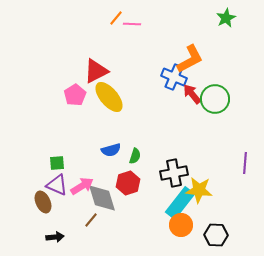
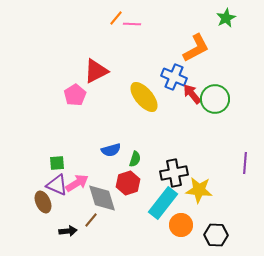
orange L-shape: moved 6 px right, 11 px up
yellow ellipse: moved 35 px right
green semicircle: moved 3 px down
pink arrow: moved 5 px left, 3 px up
cyan rectangle: moved 17 px left
black arrow: moved 13 px right, 6 px up
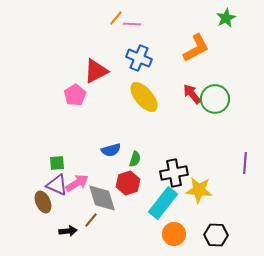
blue cross: moved 35 px left, 19 px up
orange circle: moved 7 px left, 9 px down
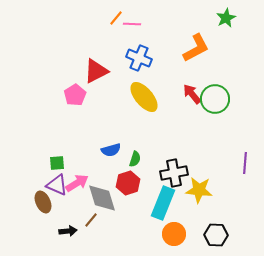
cyan rectangle: rotated 16 degrees counterclockwise
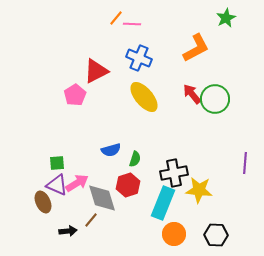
red hexagon: moved 2 px down
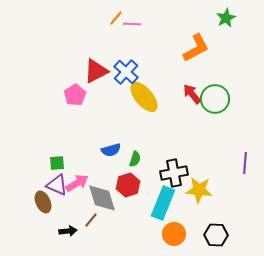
blue cross: moved 13 px left, 14 px down; rotated 20 degrees clockwise
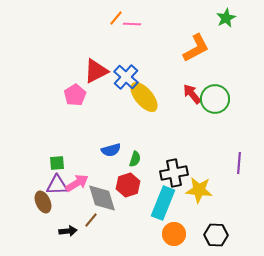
blue cross: moved 5 px down
purple line: moved 6 px left
purple triangle: rotated 25 degrees counterclockwise
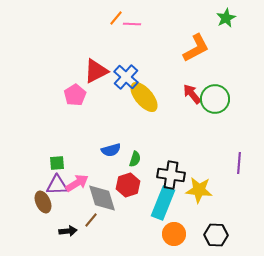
black cross: moved 3 px left, 2 px down; rotated 20 degrees clockwise
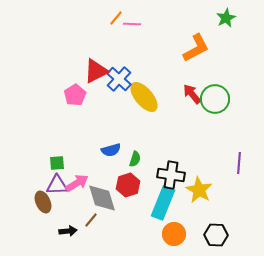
blue cross: moved 7 px left, 2 px down
yellow star: rotated 24 degrees clockwise
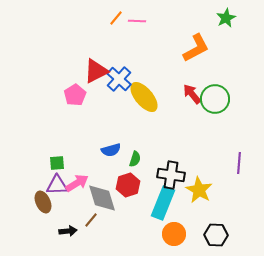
pink line: moved 5 px right, 3 px up
